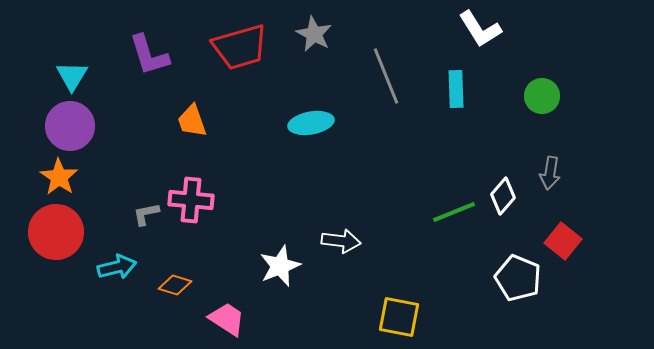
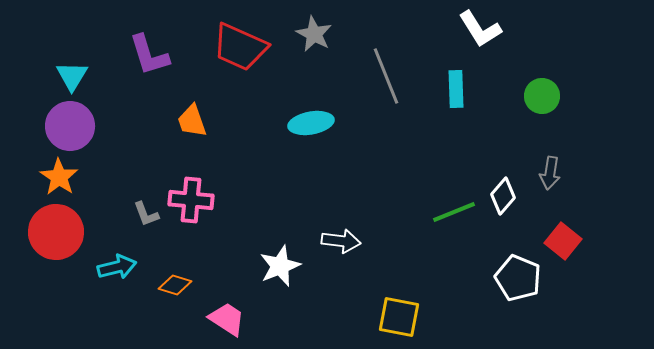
red trapezoid: rotated 40 degrees clockwise
gray L-shape: rotated 100 degrees counterclockwise
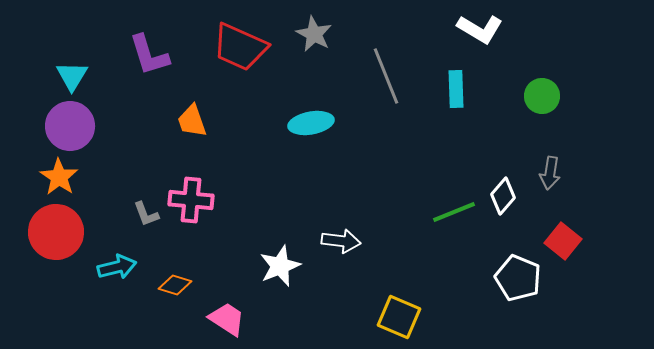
white L-shape: rotated 27 degrees counterclockwise
yellow square: rotated 12 degrees clockwise
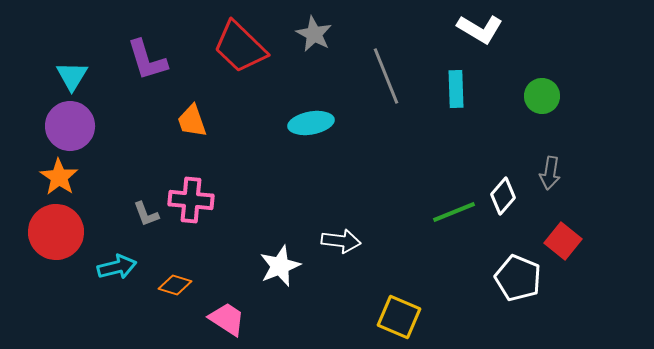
red trapezoid: rotated 20 degrees clockwise
purple L-shape: moved 2 px left, 5 px down
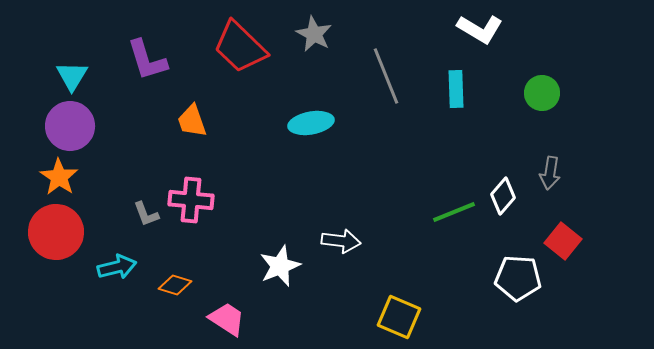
green circle: moved 3 px up
white pentagon: rotated 18 degrees counterclockwise
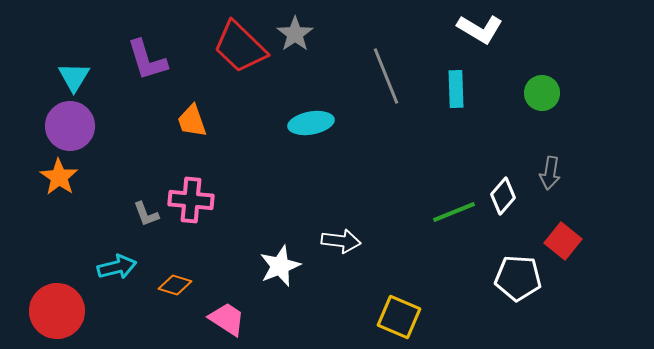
gray star: moved 19 px left; rotated 9 degrees clockwise
cyan triangle: moved 2 px right, 1 px down
red circle: moved 1 px right, 79 px down
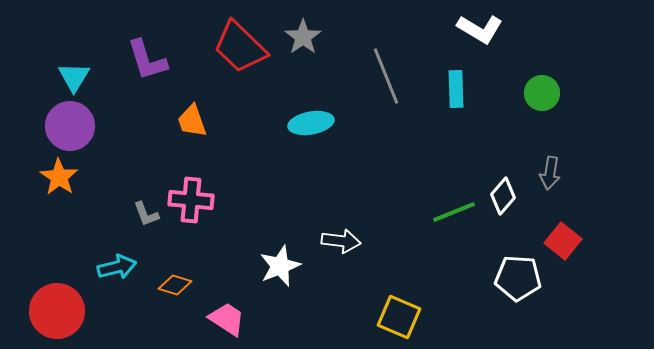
gray star: moved 8 px right, 3 px down
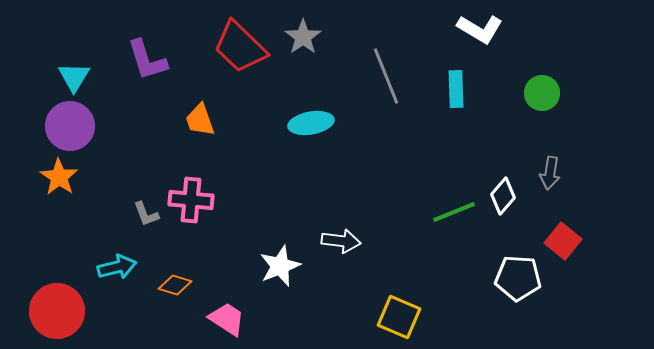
orange trapezoid: moved 8 px right, 1 px up
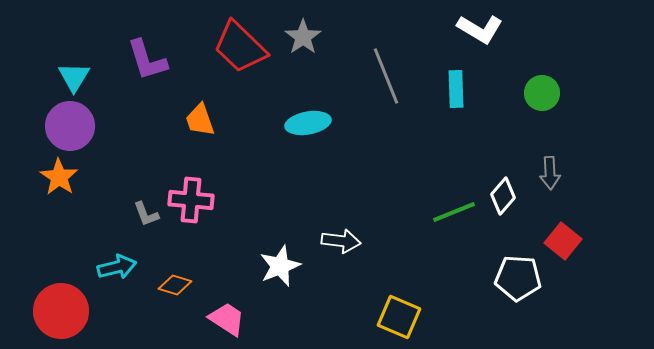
cyan ellipse: moved 3 px left
gray arrow: rotated 12 degrees counterclockwise
red circle: moved 4 px right
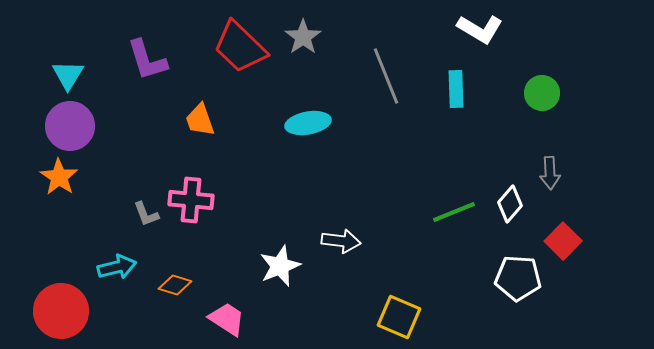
cyan triangle: moved 6 px left, 2 px up
white diamond: moved 7 px right, 8 px down
red square: rotated 6 degrees clockwise
